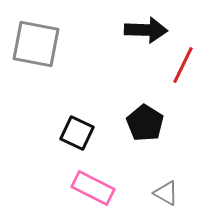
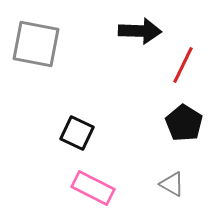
black arrow: moved 6 px left, 1 px down
black pentagon: moved 39 px right
gray triangle: moved 6 px right, 9 px up
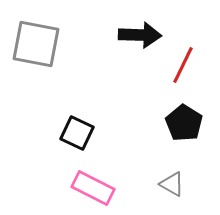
black arrow: moved 4 px down
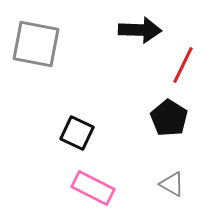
black arrow: moved 5 px up
black pentagon: moved 15 px left, 5 px up
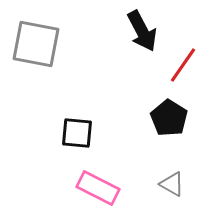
black arrow: moved 2 px right, 1 px down; rotated 60 degrees clockwise
red line: rotated 9 degrees clockwise
black square: rotated 20 degrees counterclockwise
pink rectangle: moved 5 px right
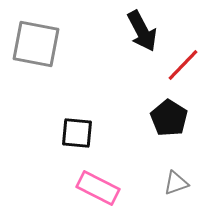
red line: rotated 9 degrees clockwise
gray triangle: moved 4 px right, 1 px up; rotated 48 degrees counterclockwise
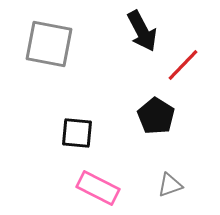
gray square: moved 13 px right
black pentagon: moved 13 px left, 2 px up
gray triangle: moved 6 px left, 2 px down
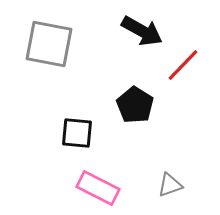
black arrow: rotated 33 degrees counterclockwise
black pentagon: moved 21 px left, 11 px up
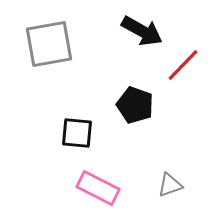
gray square: rotated 21 degrees counterclockwise
black pentagon: rotated 12 degrees counterclockwise
